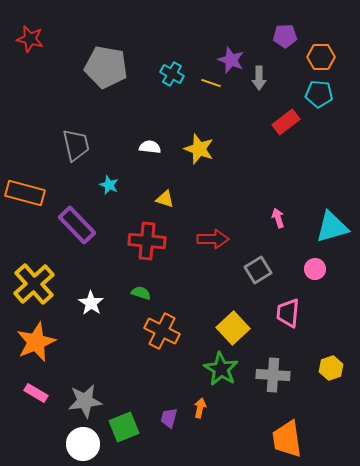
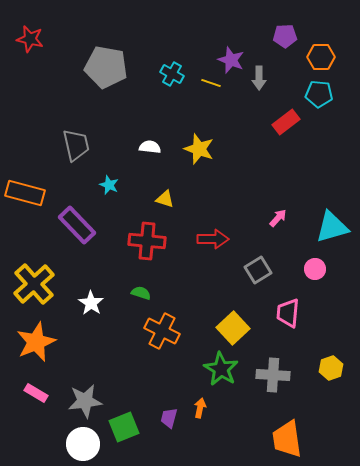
pink arrow: rotated 60 degrees clockwise
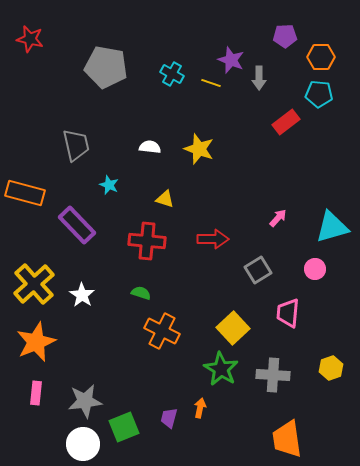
white star: moved 9 px left, 8 px up
pink rectangle: rotated 65 degrees clockwise
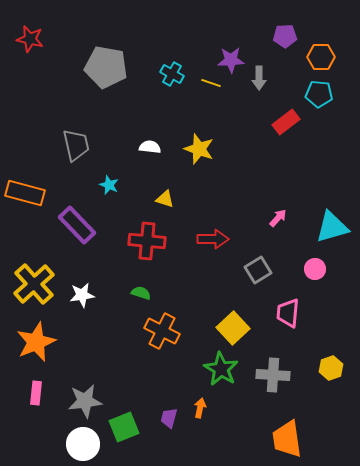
purple star: rotated 24 degrees counterclockwise
white star: rotated 30 degrees clockwise
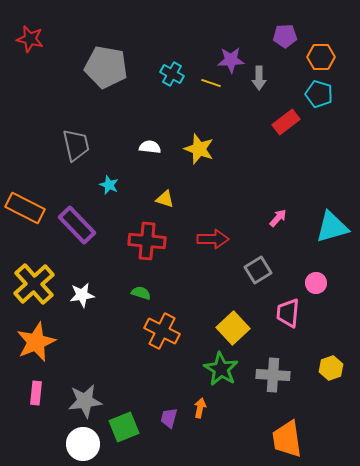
cyan pentagon: rotated 12 degrees clockwise
orange rectangle: moved 15 px down; rotated 12 degrees clockwise
pink circle: moved 1 px right, 14 px down
